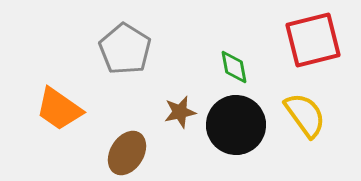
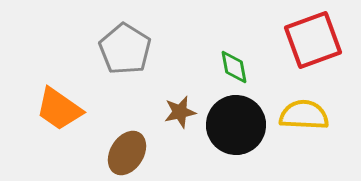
red square: rotated 6 degrees counterclockwise
yellow semicircle: moved 1 px left; rotated 51 degrees counterclockwise
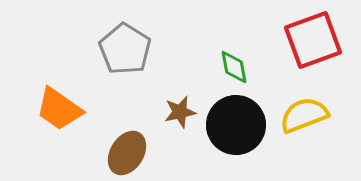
yellow semicircle: rotated 24 degrees counterclockwise
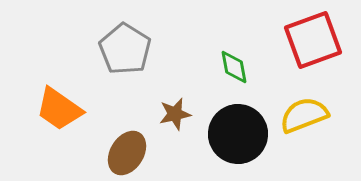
brown star: moved 5 px left, 2 px down
black circle: moved 2 px right, 9 px down
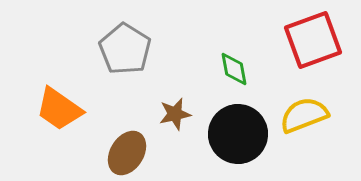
green diamond: moved 2 px down
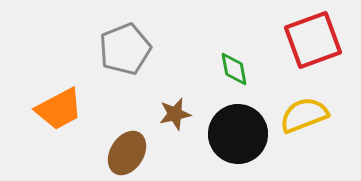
gray pentagon: rotated 18 degrees clockwise
orange trapezoid: rotated 63 degrees counterclockwise
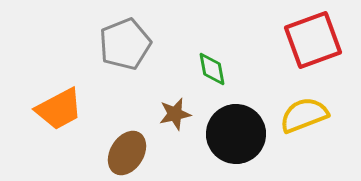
gray pentagon: moved 5 px up
green diamond: moved 22 px left
black circle: moved 2 px left
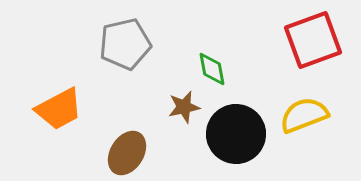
gray pentagon: rotated 9 degrees clockwise
brown star: moved 9 px right, 7 px up
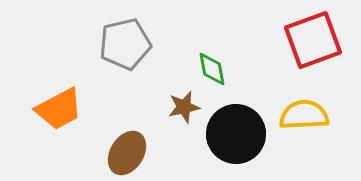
yellow semicircle: rotated 18 degrees clockwise
